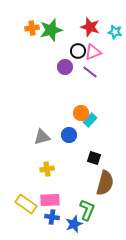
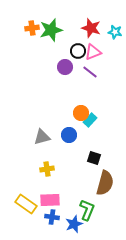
red star: moved 1 px right, 1 px down
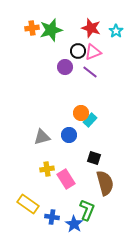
cyan star: moved 1 px right, 1 px up; rotated 24 degrees clockwise
brown semicircle: rotated 30 degrees counterclockwise
pink rectangle: moved 16 px right, 21 px up; rotated 60 degrees clockwise
yellow rectangle: moved 2 px right
blue star: rotated 18 degrees counterclockwise
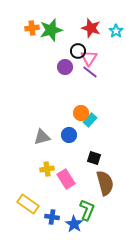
pink triangle: moved 4 px left, 6 px down; rotated 36 degrees counterclockwise
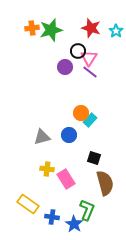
yellow cross: rotated 16 degrees clockwise
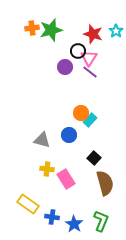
red star: moved 2 px right, 6 px down
gray triangle: moved 3 px down; rotated 30 degrees clockwise
black square: rotated 24 degrees clockwise
green L-shape: moved 14 px right, 11 px down
